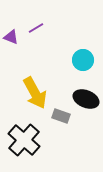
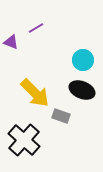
purple triangle: moved 5 px down
yellow arrow: rotated 16 degrees counterclockwise
black ellipse: moved 4 px left, 9 px up
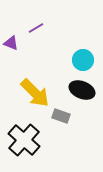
purple triangle: moved 1 px down
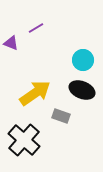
yellow arrow: rotated 80 degrees counterclockwise
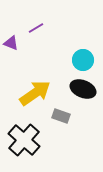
black ellipse: moved 1 px right, 1 px up
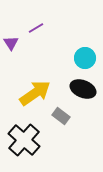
purple triangle: rotated 35 degrees clockwise
cyan circle: moved 2 px right, 2 px up
gray rectangle: rotated 18 degrees clockwise
